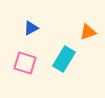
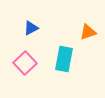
cyan rectangle: rotated 20 degrees counterclockwise
pink square: rotated 30 degrees clockwise
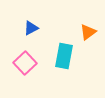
orange triangle: rotated 18 degrees counterclockwise
cyan rectangle: moved 3 px up
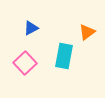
orange triangle: moved 1 px left
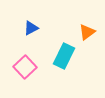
cyan rectangle: rotated 15 degrees clockwise
pink square: moved 4 px down
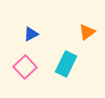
blue triangle: moved 6 px down
cyan rectangle: moved 2 px right, 8 px down
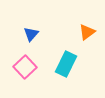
blue triangle: rotated 21 degrees counterclockwise
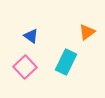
blue triangle: moved 2 px down; rotated 35 degrees counterclockwise
cyan rectangle: moved 2 px up
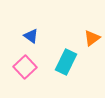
orange triangle: moved 5 px right, 6 px down
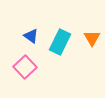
orange triangle: rotated 24 degrees counterclockwise
cyan rectangle: moved 6 px left, 20 px up
